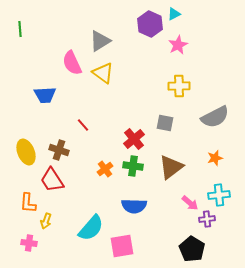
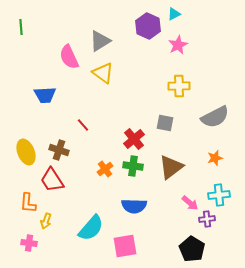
purple hexagon: moved 2 px left, 2 px down
green line: moved 1 px right, 2 px up
pink semicircle: moved 3 px left, 6 px up
pink square: moved 3 px right
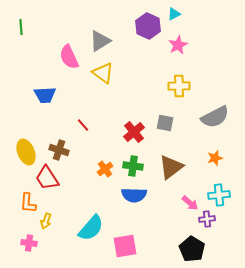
red cross: moved 7 px up
red trapezoid: moved 5 px left, 2 px up
blue semicircle: moved 11 px up
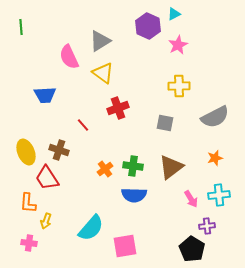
red cross: moved 16 px left, 24 px up; rotated 20 degrees clockwise
pink arrow: moved 1 px right, 4 px up; rotated 18 degrees clockwise
purple cross: moved 7 px down
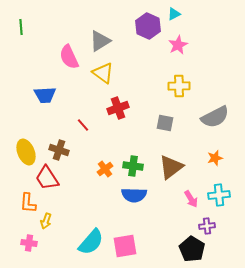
cyan semicircle: moved 14 px down
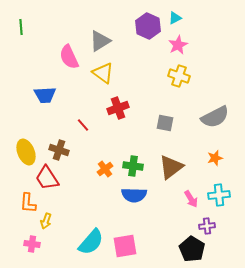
cyan triangle: moved 1 px right, 4 px down
yellow cross: moved 10 px up; rotated 20 degrees clockwise
pink cross: moved 3 px right, 1 px down
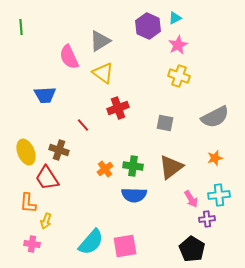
purple cross: moved 7 px up
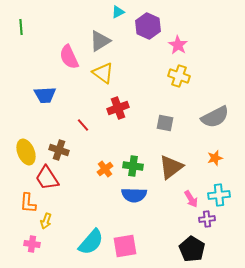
cyan triangle: moved 57 px left, 6 px up
pink star: rotated 12 degrees counterclockwise
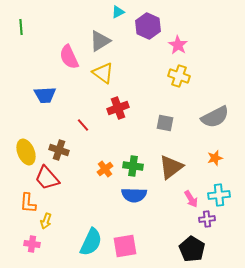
red trapezoid: rotated 8 degrees counterclockwise
cyan semicircle: rotated 16 degrees counterclockwise
